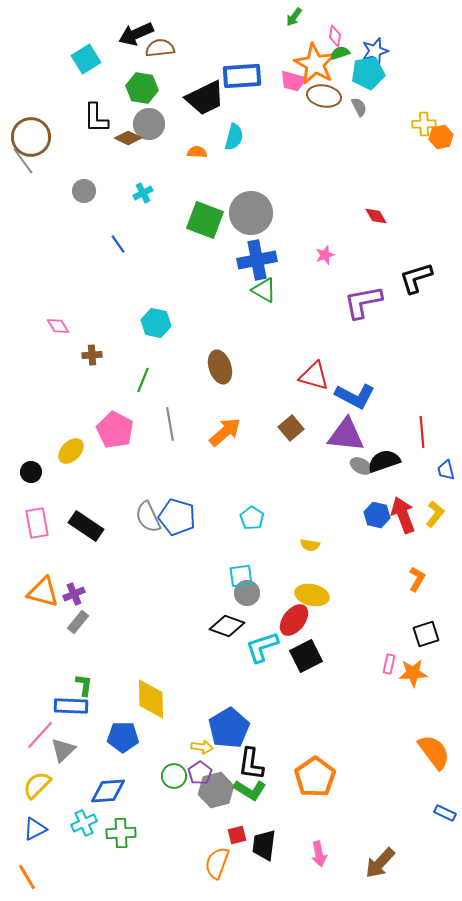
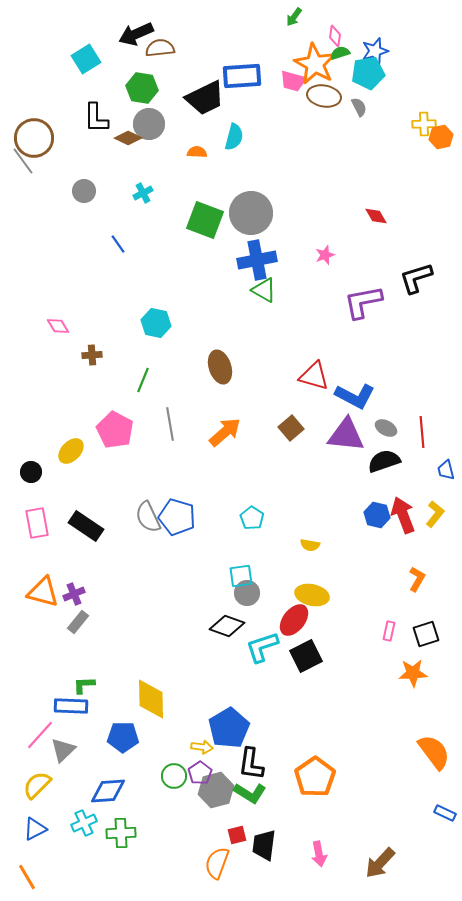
brown circle at (31, 137): moved 3 px right, 1 px down
gray ellipse at (361, 466): moved 25 px right, 38 px up
pink rectangle at (389, 664): moved 33 px up
green L-shape at (84, 685): rotated 100 degrees counterclockwise
green L-shape at (250, 790): moved 3 px down
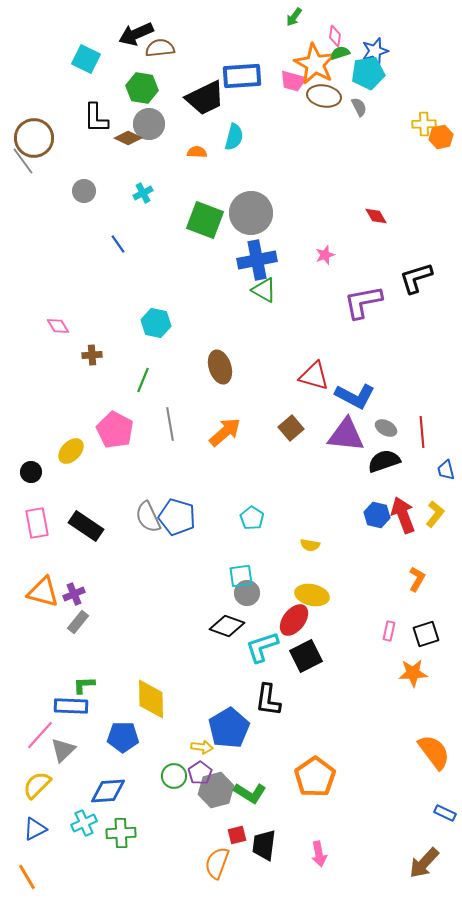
cyan square at (86, 59): rotated 32 degrees counterclockwise
black L-shape at (251, 764): moved 17 px right, 64 px up
brown arrow at (380, 863): moved 44 px right
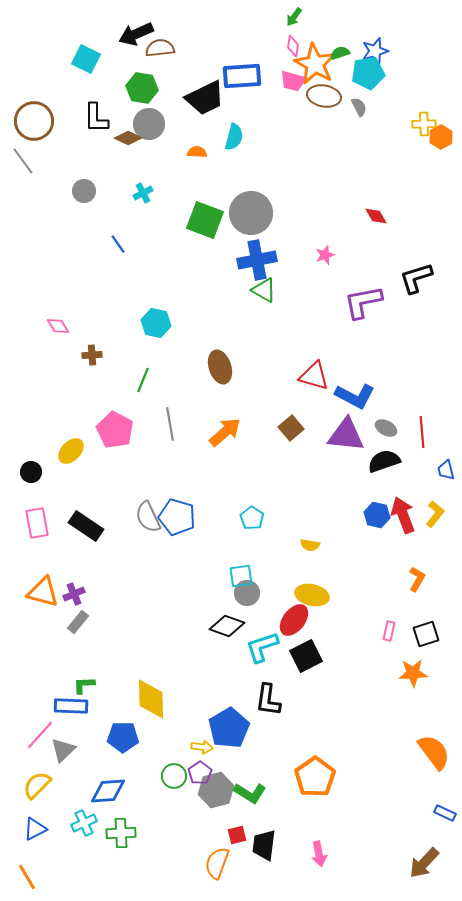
pink diamond at (335, 36): moved 42 px left, 10 px down
orange hexagon at (441, 137): rotated 15 degrees counterclockwise
brown circle at (34, 138): moved 17 px up
